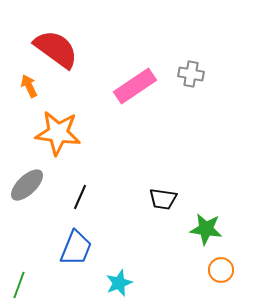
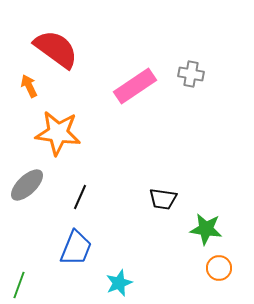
orange circle: moved 2 px left, 2 px up
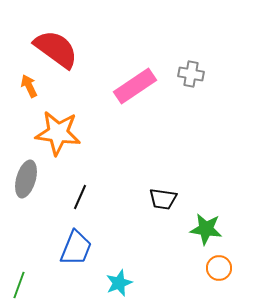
gray ellipse: moved 1 px left, 6 px up; rotated 30 degrees counterclockwise
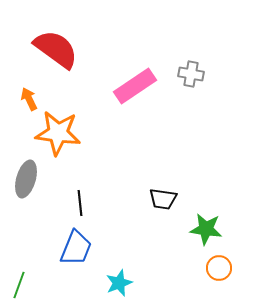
orange arrow: moved 13 px down
black line: moved 6 px down; rotated 30 degrees counterclockwise
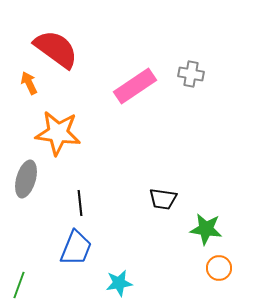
orange arrow: moved 16 px up
cyan star: rotated 12 degrees clockwise
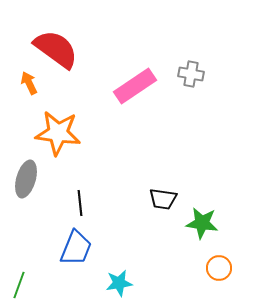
green star: moved 4 px left, 6 px up
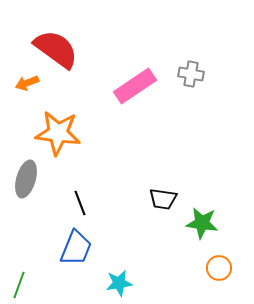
orange arrow: moved 2 px left; rotated 85 degrees counterclockwise
black line: rotated 15 degrees counterclockwise
